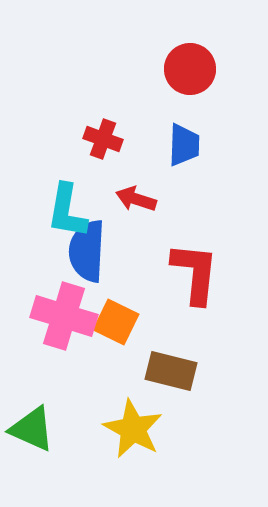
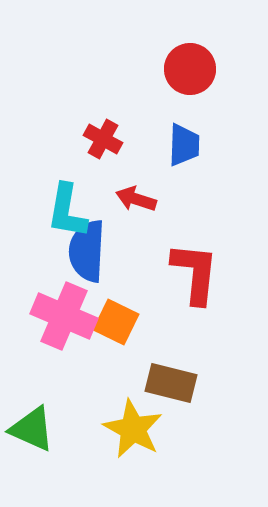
red cross: rotated 9 degrees clockwise
pink cross: rotated 6 degrees clockwise
brown rectangle: moved 12 px down
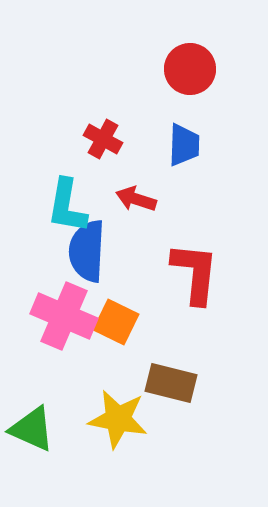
cyan L-shape: moved 5 px up
yellow star: moved 15 px left, 10 px up; rotated 18 degrees counterclockwise
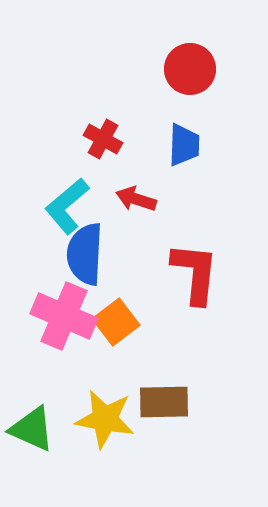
cyan L-shape: rotated 40 degrees clockwise
blue semicircle: moved 2 px left, 3 px down
orange square: rotated 27 degrees clockwise
brown rectangle: moved 7 px left, 19 px down; rotated 15 degrees counterclockwise
yellow star: moved 13 px left
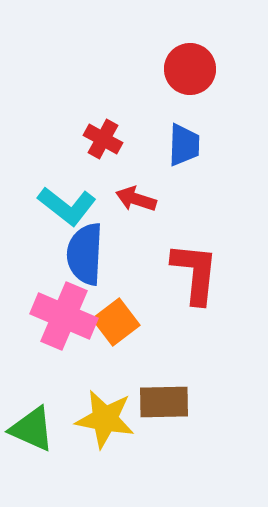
cyan L-shape: rotated 102 degrees counterclockwise
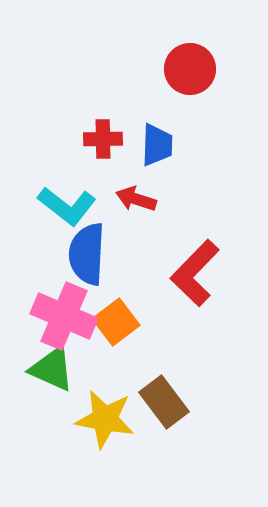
red cross: rotated 30 degrees counterclockwise
blue trapezoid: moved 27 px left
blue semicircle: moved 2 px right
red L-shape: rotated 142 degrees counterclockwise
brown rectangle: rotated 54 degrees clockwise
green triangle: moved 20 px right, 60 px up
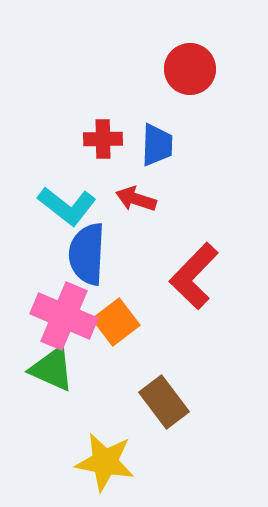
red L-shape: moved 1 px left, 3 px down
yellow star: moved 43 px down
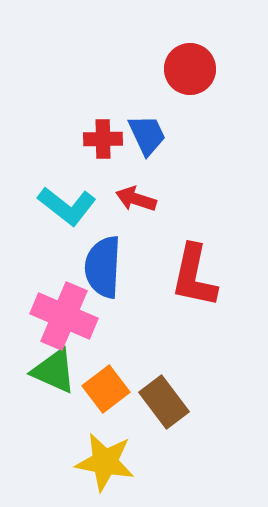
blue trapezoid: moved 10 px left, 10 px up; rotated 27 degrees counterclockwise
blue semicircle: moved 16 px right, 13 px down
red L-shape: rotated 32 degrees counterclockwise
orange square: moved 10 px left, 67 px down
green triangle: moved 2 px right, 2 px down
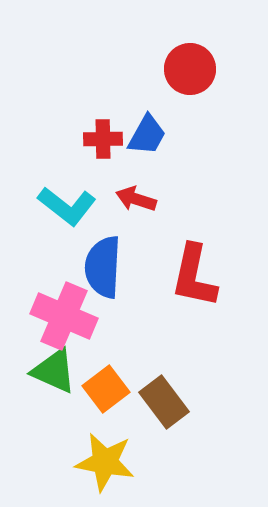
blue trapezoid: rotated 54 degrees clockwise
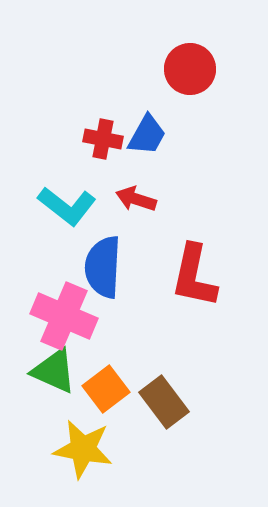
red cross: rotated 12 degrees clockwise
yellow star: moved 22 px left, 13 px up
